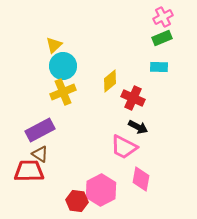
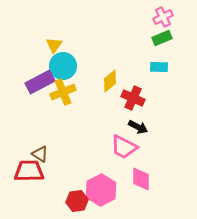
yellow triangle: rotated 12 degrees counterclockwise
purple rectangle: moved 48 px up
pink diamond: rotated 10 degrees counterclockwise
red hexagon: rotated 15 degrees counterclockwise
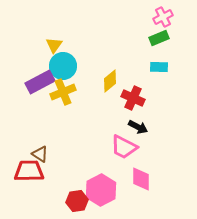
green rectangle: moved 3 px left
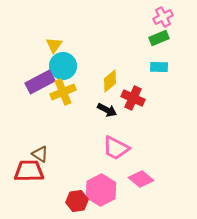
black arrow: moved 31 px left, 17 px up
pink trapezoid: moved 8 px left, 1 px down
pink diamond: rotated 50 degrees counterclockwise
